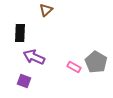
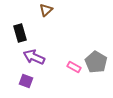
black rectangle: rotated 18 degrees counterclockwise
purple square: moved 2 px right
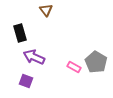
brown triangle: rotated 24 degrees counterclockwise
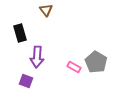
purple arrow: moved 3 px right; rotated 110 degrees counterclockwise
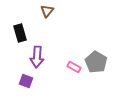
brown triangle: moved 1 px right, 1 px down; rotated 16 degrees clockwise
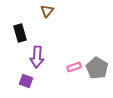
gray pentagon: moved 1 px right, 6 px down
pink rectangle: rotated 48 degrees counterclockwise
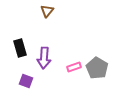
black rectangle: moved 15 px down
purple arrow: moved 7 px right, 1 px down
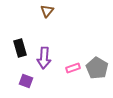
pink rectangle: moved 1 px left, 1 px down
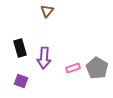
purple square: moved 5 px left
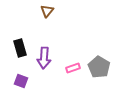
gray pentagon: moved 2 px right, 1 px up
